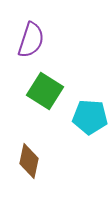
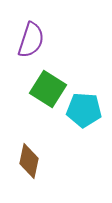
green square: moved 3 px right, 2 px up
cyan pentagon: moved 6 px left, 7 px up
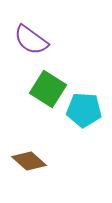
purple semicircle: rotated 108 degrees clockwise
brown diamond: rotated 60 degrees counterclockwise
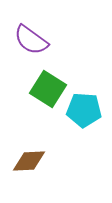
brown diamond: rotated 44 degrees counterclockwise
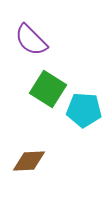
purple semicircle: rotated 9 degrees clockwise
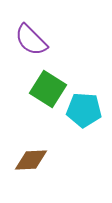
brown diamond: moved 2 px right, 1 px up
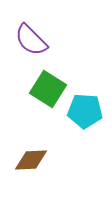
cyan pentagon: moved 1 px right, 1 px down
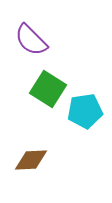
cyan pentagon: rotated 12 degrees counterclockwise
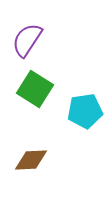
purple semicircle: moved 4 px left; rotated 78 degrees clockwise
green square: moved 13 px left
